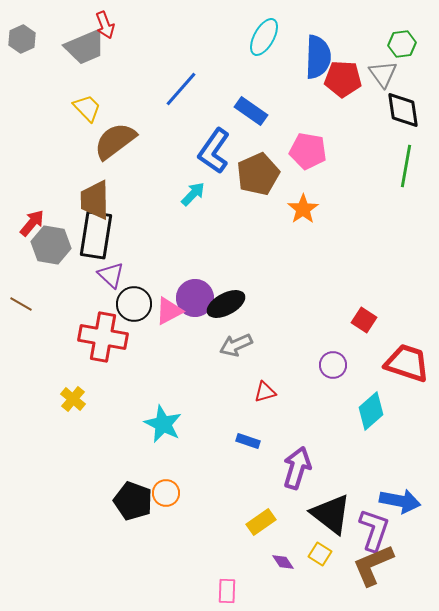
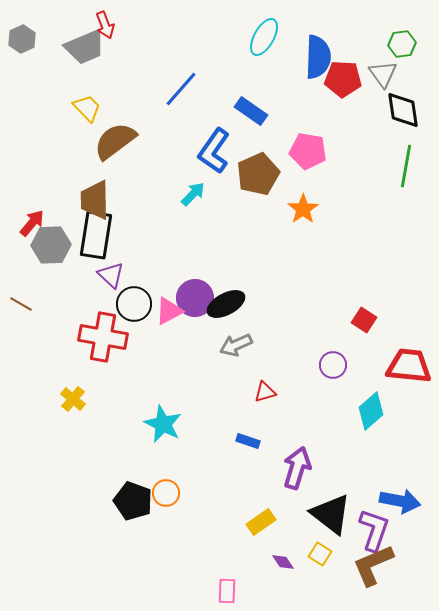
gray hexagon at (51, 245): rotated 12 degrees counterclockwise
red trapezoid at (407, 363): moved 2 px right, 3 px down; rotated 12 degrees counterclockwise
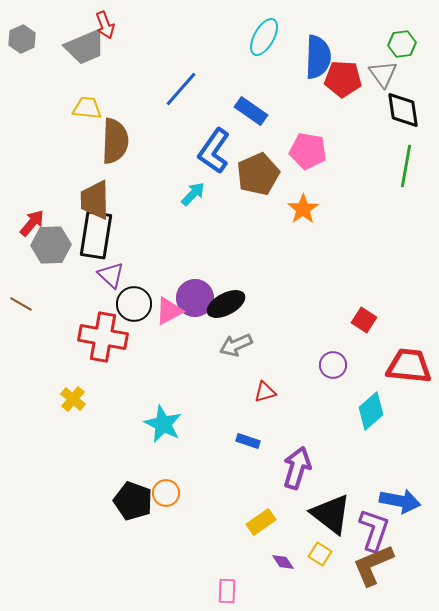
yellow trapezoid at (87, 108): rotated 40 degrees counterclockwise
brown semicircle at (115, 141): rotated 129 degrees clockwise
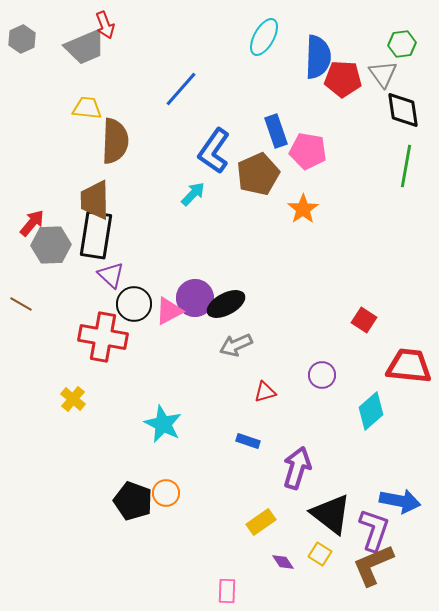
blue rectangle at (251, 111): moved 25 px right, 20 px down; rotated 36 degrees clockwise
purple circle at (333, 365): moved 11 px left, 10 px down
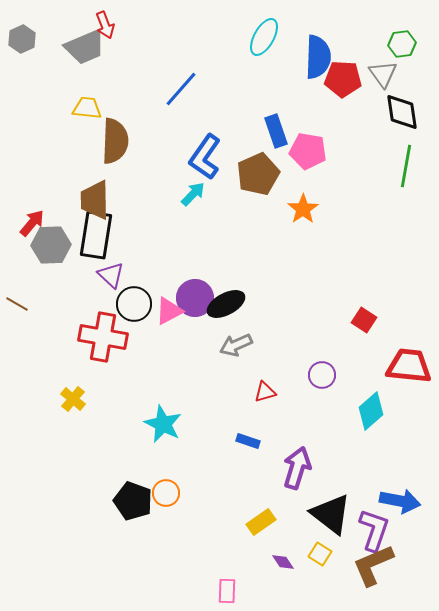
black diamond at (403, 110): moved 1 px left, 2 px down
blue L-shape at (214, 151): moved 9 px left, 6 px down
brown line at (21, 304): moved 4 px left
